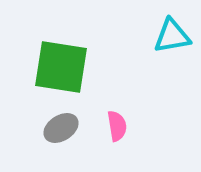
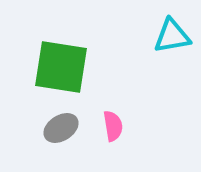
pink semicircle: moved 4 px left
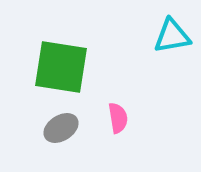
pink semicircle: moved 5 px right, 8 px up
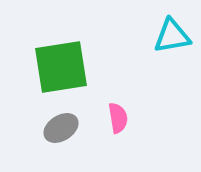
green square: rotated 18 degrees counterclockwise
